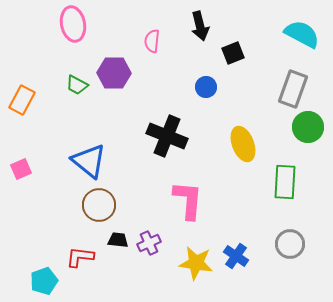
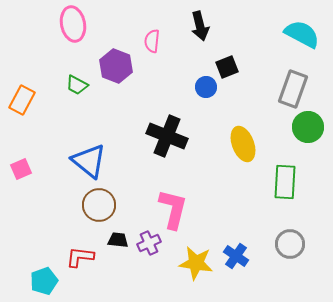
black square: moved 6 px left, 14 px down
purple hexagon: moved 2 px right, 7 px up; rotated 20 degrees clockwise
pink L-shape: moved 15 px left, 9 px down; rotated 9 degrees clockwise
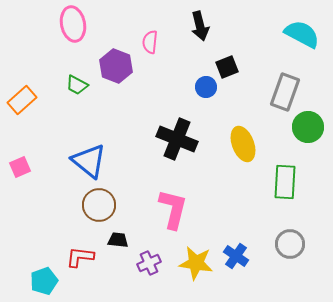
pink semicircle: moved 2 px left, 1 px down
gray rectangle: moved 8 px left, 3 px down
orange rectangle: rotated 20 degrees clockwise
black cross: moved 10 px right, 3 px down
pink square: moved 1 px left, 2 px up
purple cross: moved 20 px down
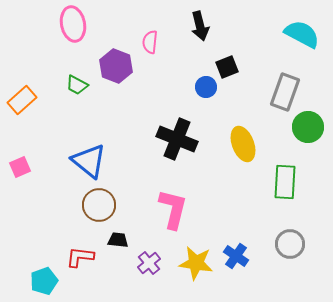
purple cross: rotated 15 degrees counterclockwise
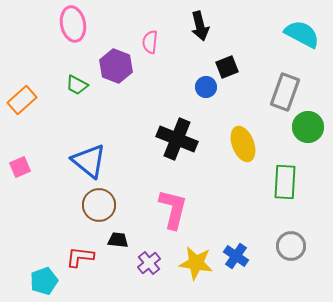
gray circle: moved 1 px right, 2 px down
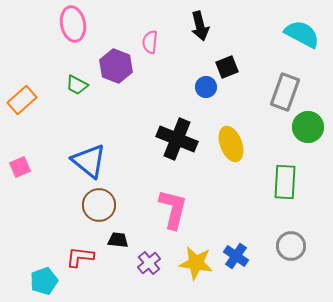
yellow ellipse: moved 12 px left
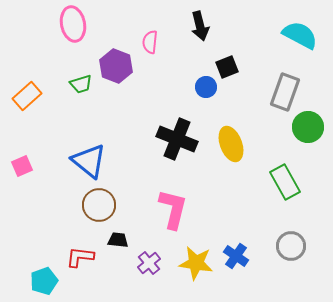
cyan semicircle: moved 2 px left, 1 px down
green trapezoid: moved 4 px right, 1 px up; rotated 45 degrees counterclockwise
orange rectangle: moved 5 px right, 4 px up
pink square: moved 2 px right, 1 px up
green rectangle: rotated 32 degrees counterclockwise
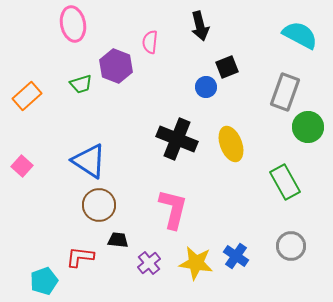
blue triangle: rotated 6 degrees counterclockwise
pink square: rotated 25 degrees counterclockwise
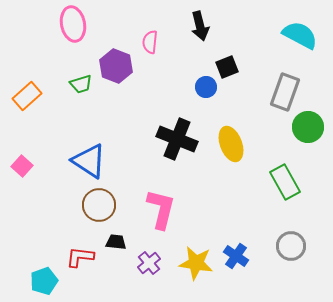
pink L-shape: moved 12 px left
black trapezoid: moved 2 px left, 2 px down
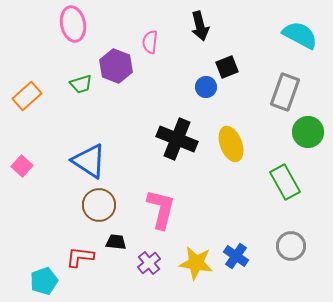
green circle: moved 5 px down
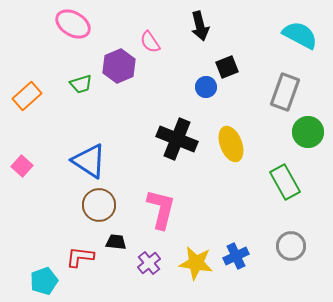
pink ellipse: rotated 48 degrees counterclockwise
pink semicircle: rotated 40 degrees counterclockwise
purple hexagon: moved 3 px right; rotated 16 degrees clockwise
blue cross: rotated 30 degrees clockwise
